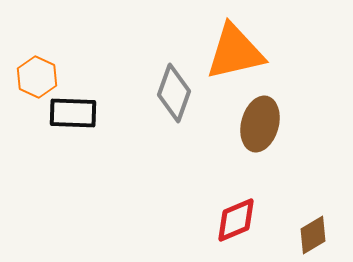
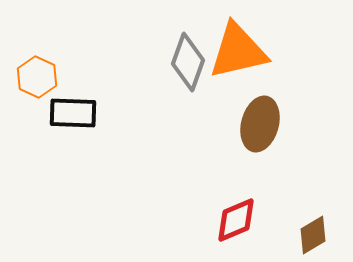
orange triangle: moved 3 px right, 1 px up
gray diamond: moved 14 px right, 31 px up
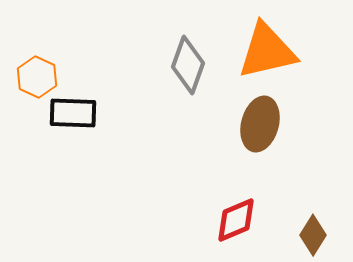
orange triangle: moved 29 px right
gray diamond: moved 3 px down
brown diamond: rotated 27 degrees counterclockwise
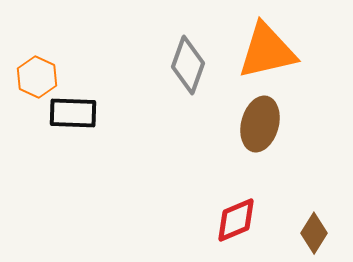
brown diamond: moved 1 px right, 2 px up
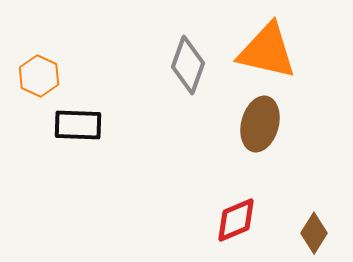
orange triangle: rotated 26 degrees clockwise
orange hexagon: moved 2 px right, 1 px up
black rectangle: moved 5 px right, 12 px down
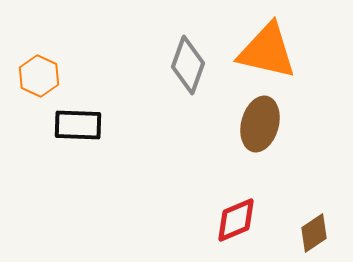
brown diamond: rotated 24 degrees clockwise
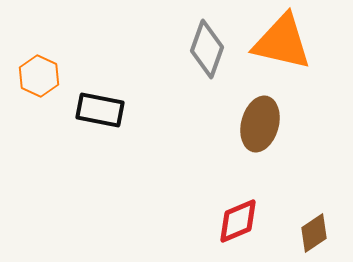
orange triangle: moved 15 px right, 9 px up
gray diamond: moved 19 px right, 16 px up
black rectangle: moved 22 px right, 15 px up; rotated 9 degrees clockwise
red diamond: moved 2 px right, 1 px down
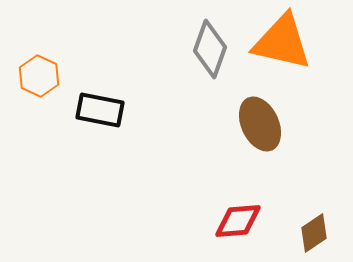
gray diamond: moved 3 px right
brown ellipse: rotated 40 degrees counterclockwise
red diamond: rotated 18 degrees clockwise
